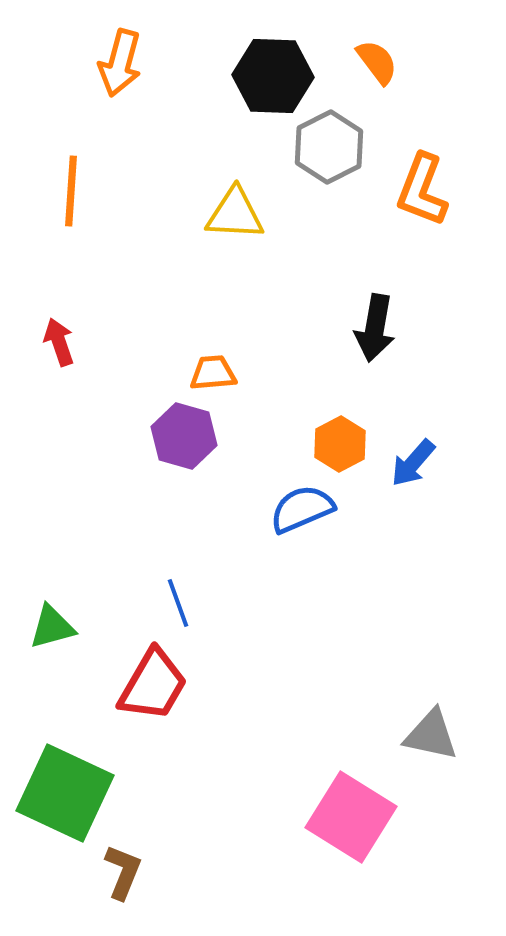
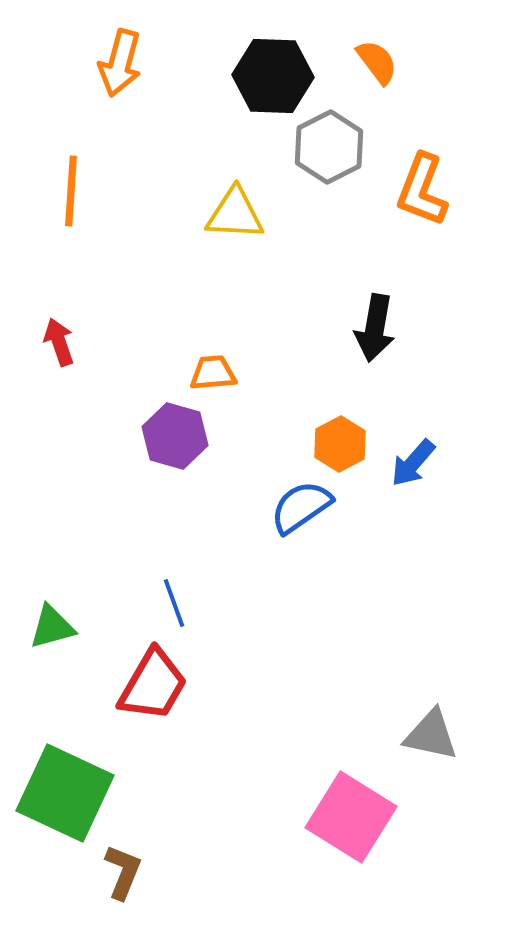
purple hexagon: moved 9 px left
blue semicircle: moved 1 px left, 2 px up; rotated 12 degrees counterclockwise
blue line: moved 4 px left
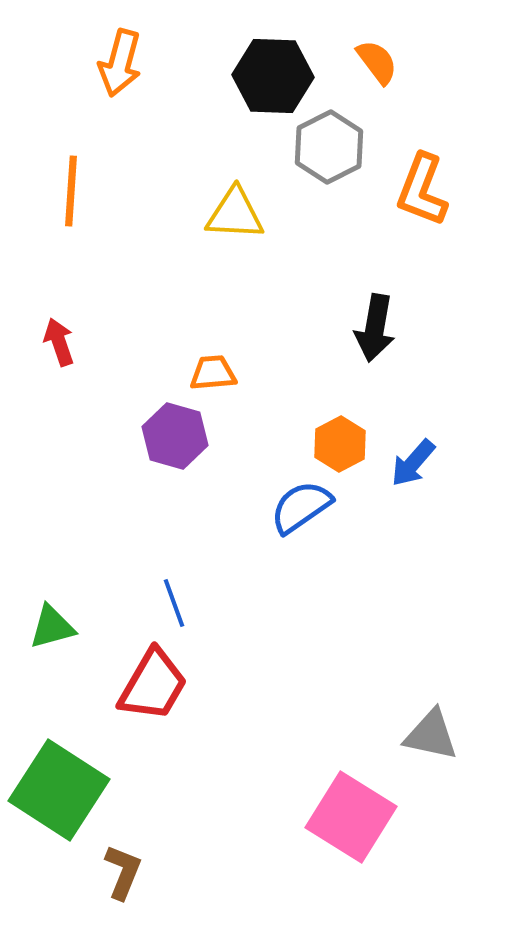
green square: moved 6 px left, 3 px up; rotated 8 degrees clockwise
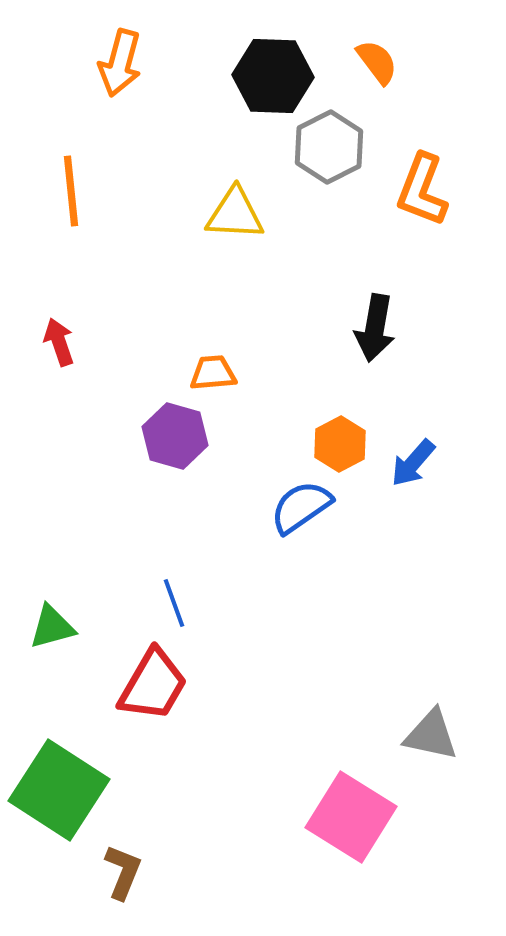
orange line: rotated 10 degrees counterclockwise
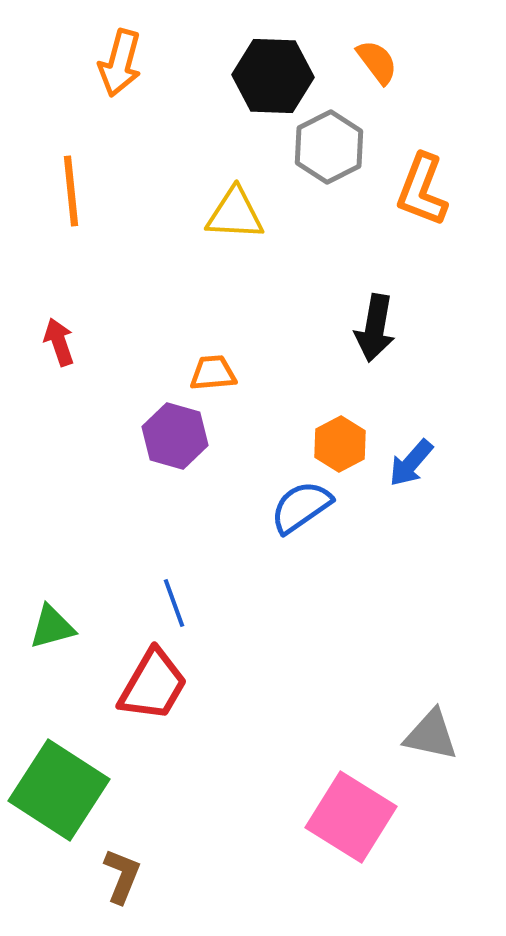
blue arrow: moved 2 px left
brown L-shape: moved 1 px left, 4 px down
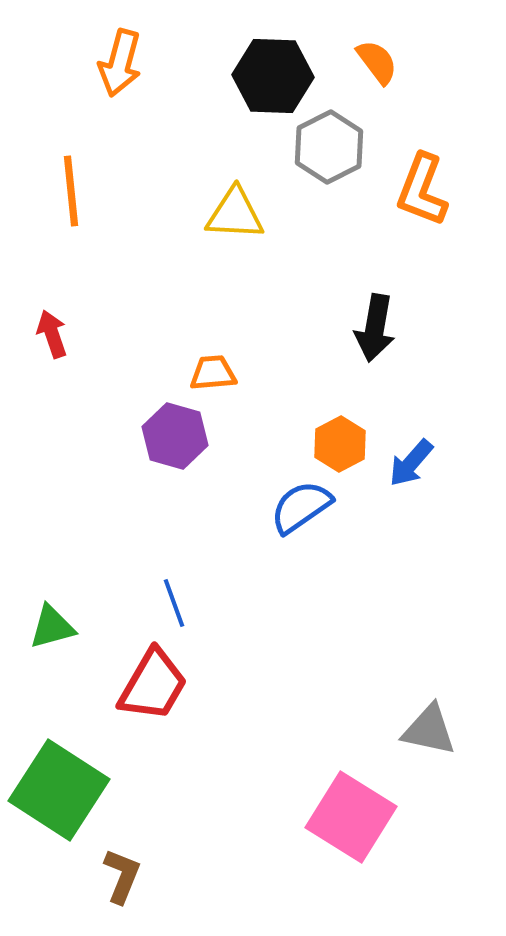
red arrow: moved 7 px left, 8 px up
gray triangle: moved 2 px left, 5 px up
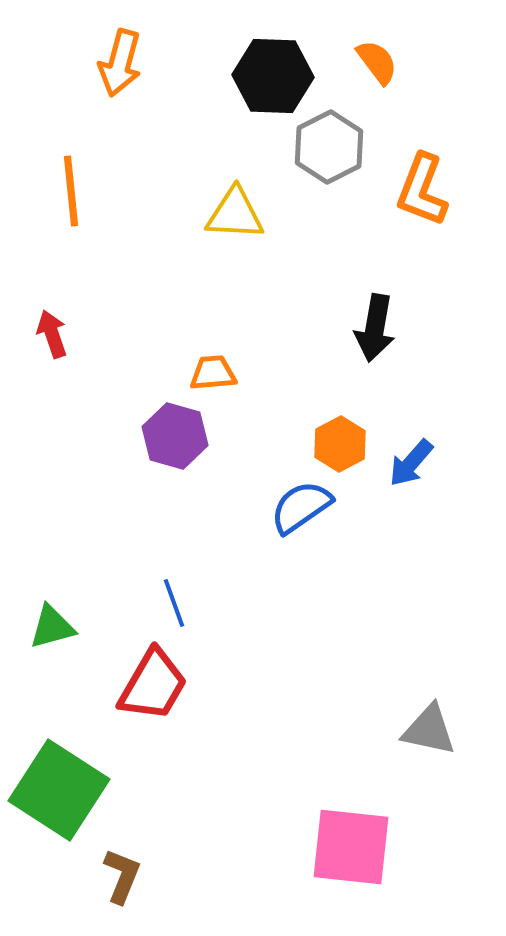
pink square: moved 30 px down; rotated 26 degrees counterclockwise
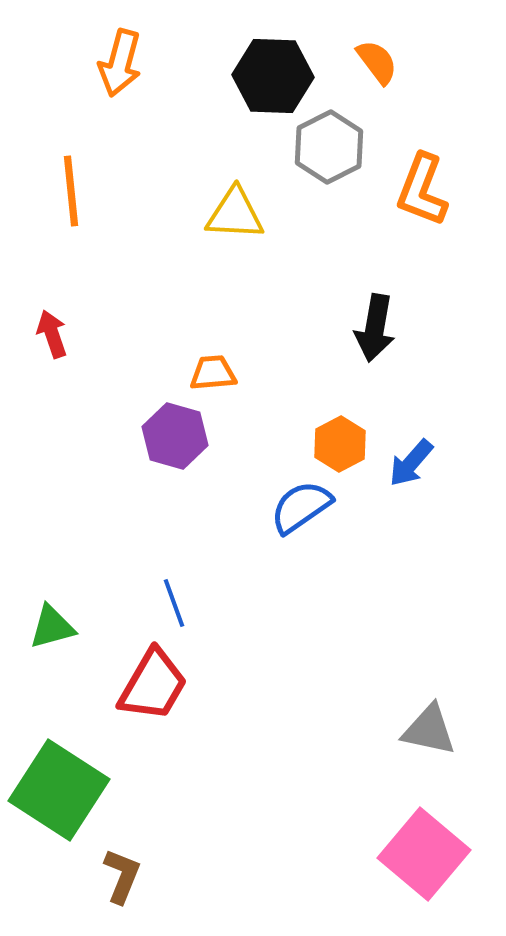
pink square: moved 73 px right, 7 px down; rotated 34 degrees clockwise
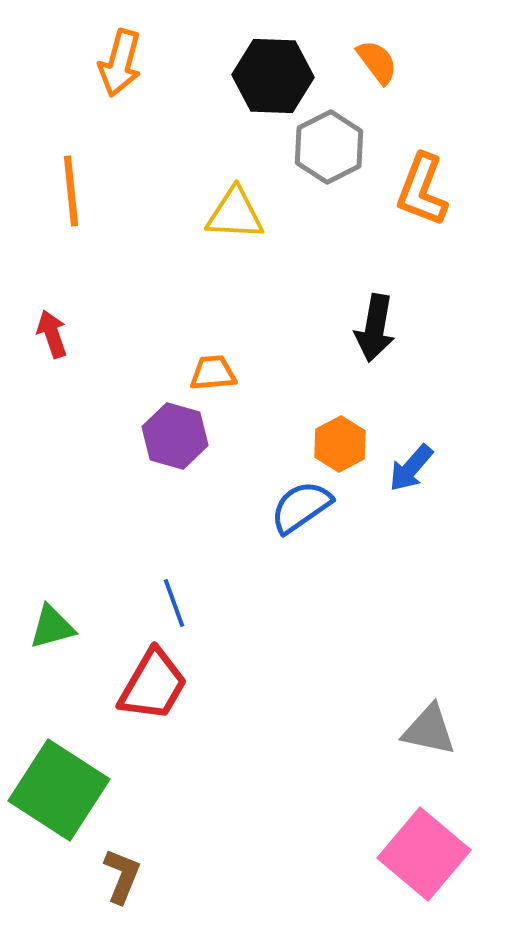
blue arrow: moved 5 px down
